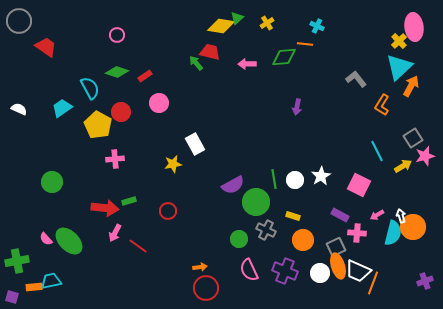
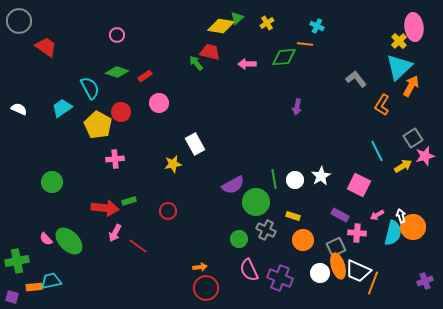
purple cross at (285, 271): moved 5 px left, 7 px down
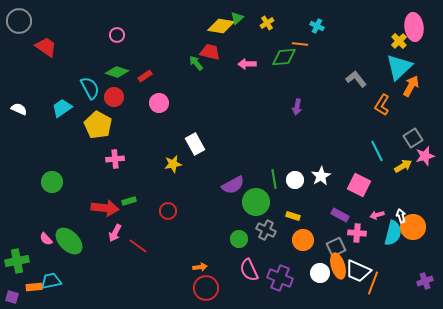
orange line at (305, 44): moved 5 px left
red circle at (121, 112): moved 7 px left, 15 px up
pink arrow at (377, 215): rotated 16 degrees clockwise
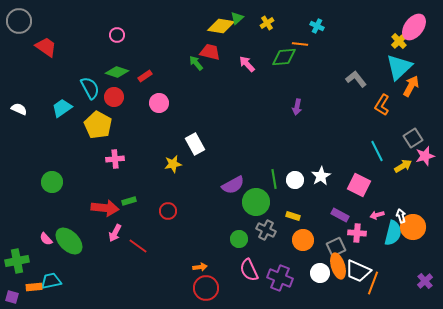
pink ellipse at (414, 27): rotated 44 degrees clockwise
pink arrow at (247, 64): rotated 48 degrees clockwise
purple cross at (425, 281): rotated 21 degrees counterclockwise
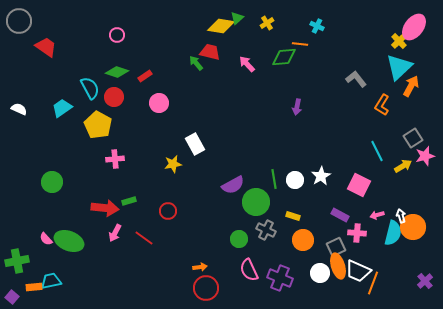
green ellipse at (69, 241): rotated 24 degrees counterclockwise
red line at (138, 246): moved 6 px right, 8 px up
purple square at (12, 297): rotated 24 degrees clockwise
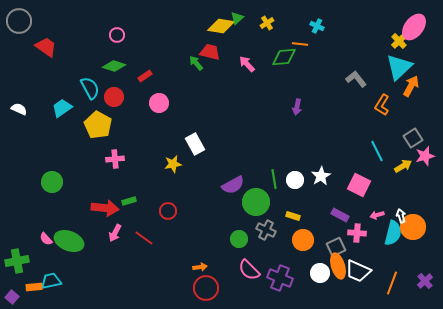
green diamond at (117, 72): moved 3 px left, 6 px up
pink semicircle at (249, 270): rotated 20 degrees counterclockwise
orange line at (373, 283): moved 19 px right
